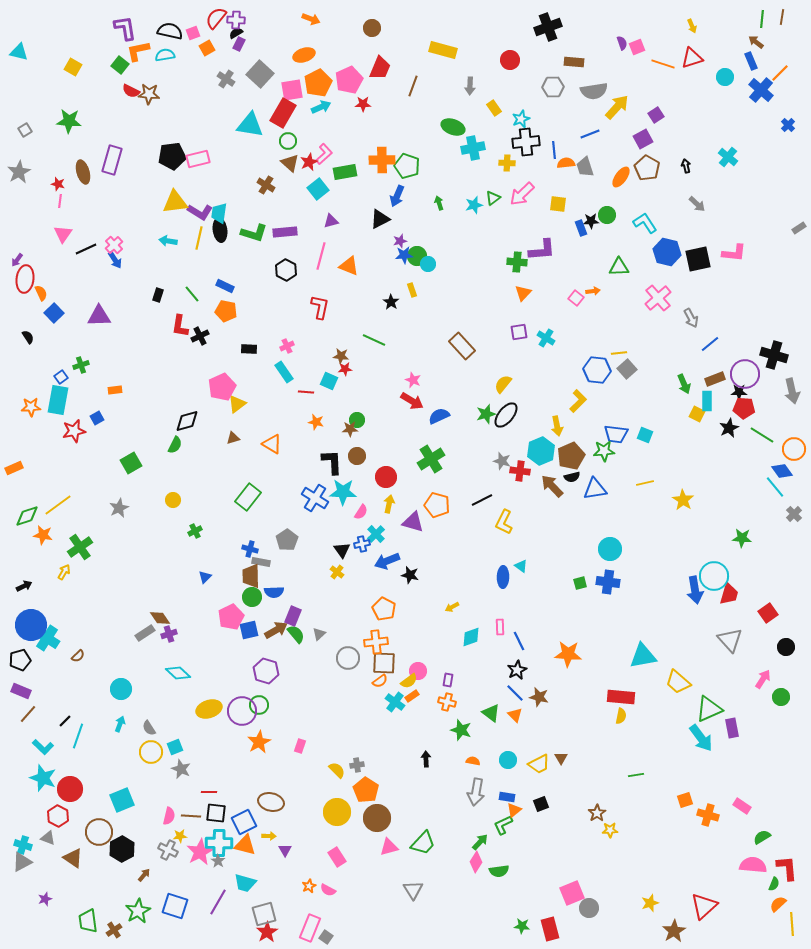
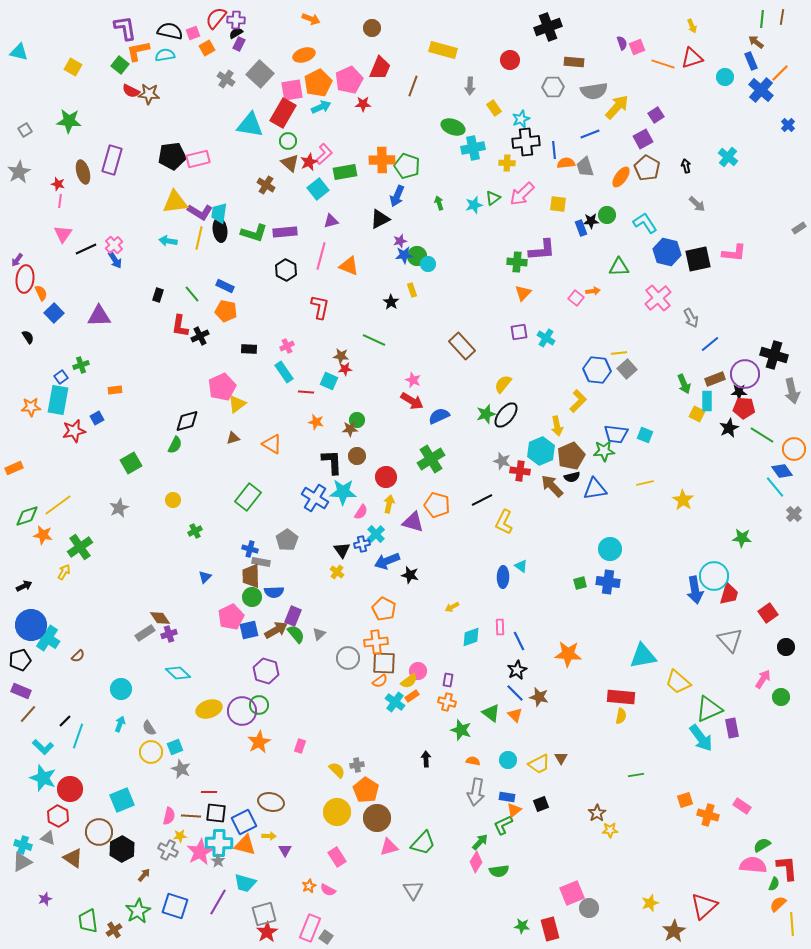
green semicircle at (762, 837): moved 8 px down
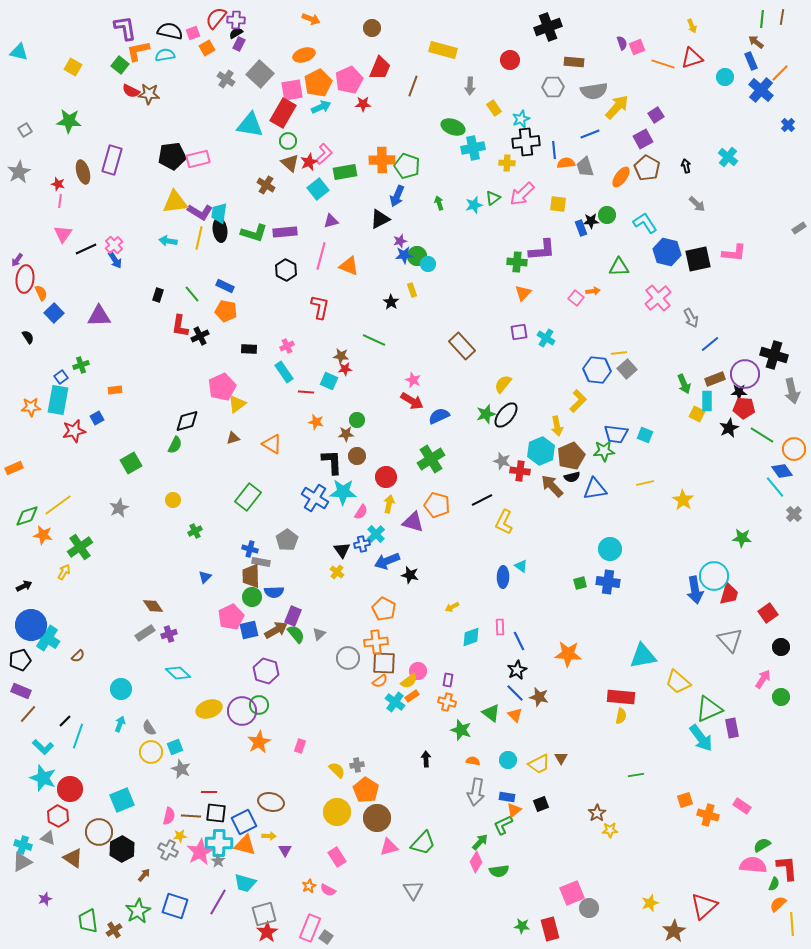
brown star at (350, 429): moved 4 px left, 5 px down
brown diamond at (160, 618): moved 7 px left, 12 px up
black circle at (786, 647): moved 5 px left
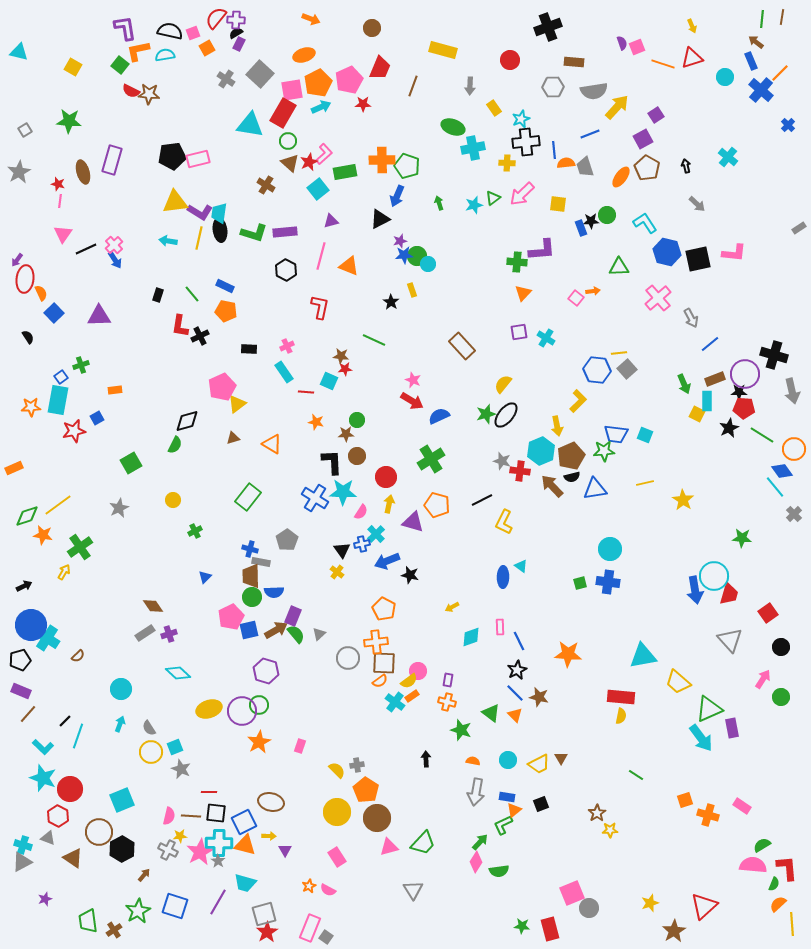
green line at (636, 775): rotated 42 degrees clockwise
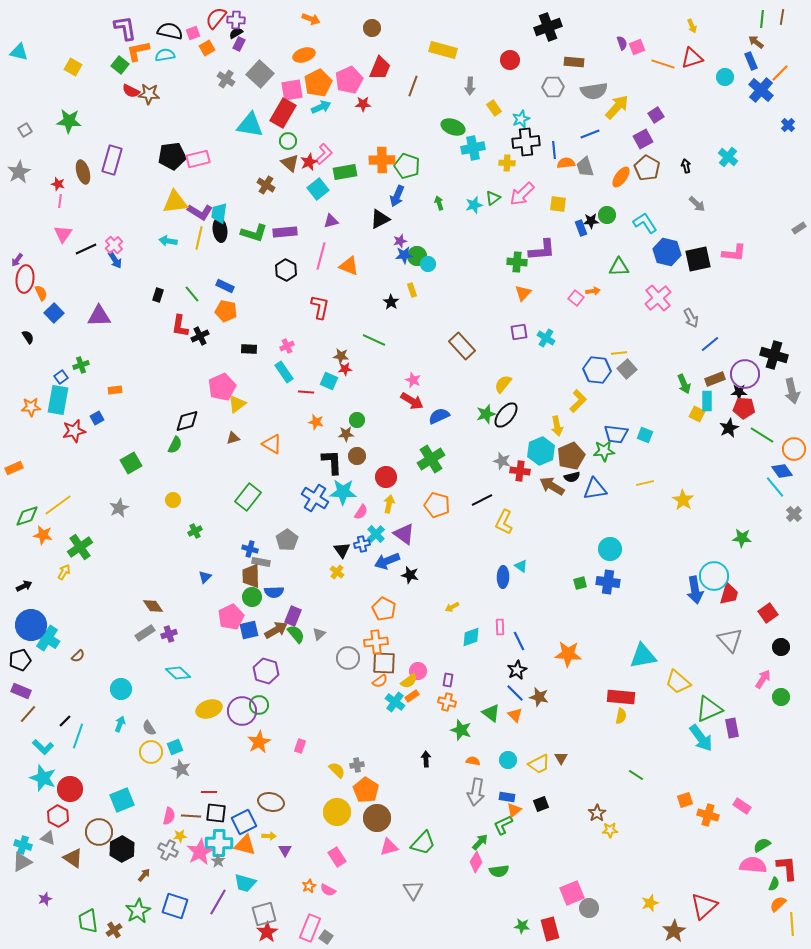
brown arrow at (552, 486): rotated 15 degrees counterclockwise
purple triangle at (413, 522): moved 9 px left, 12 px down; rotated 20 degrees clockwise
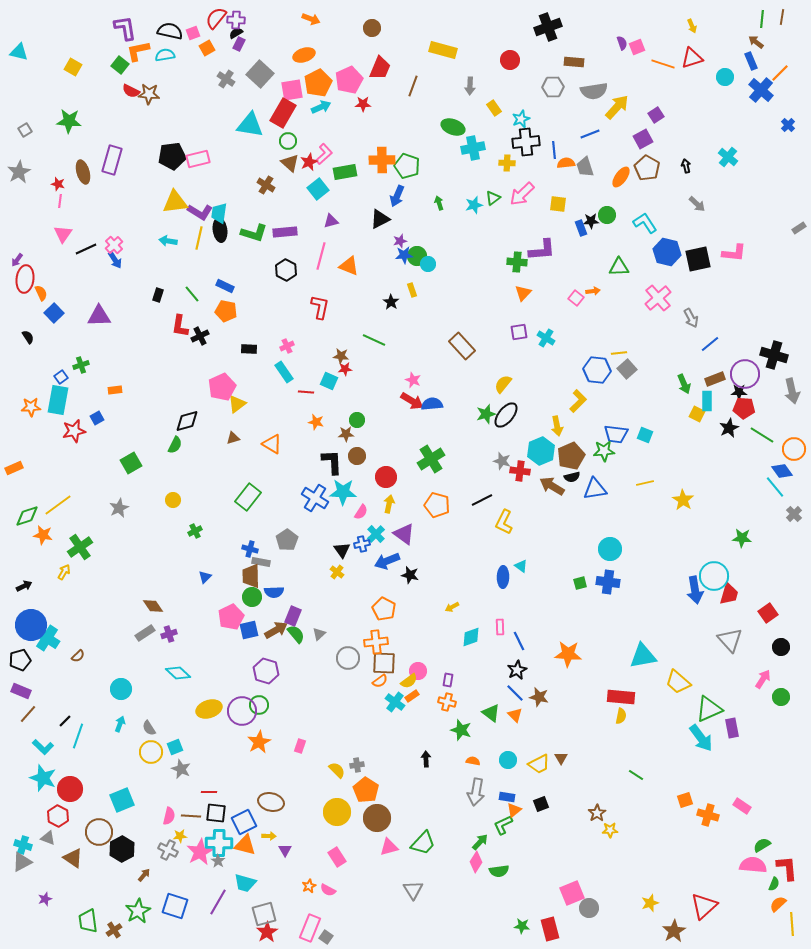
blue semicircle at (439, 416): moved 7 px left, 12 px up; rotated 20 degrees clockwise
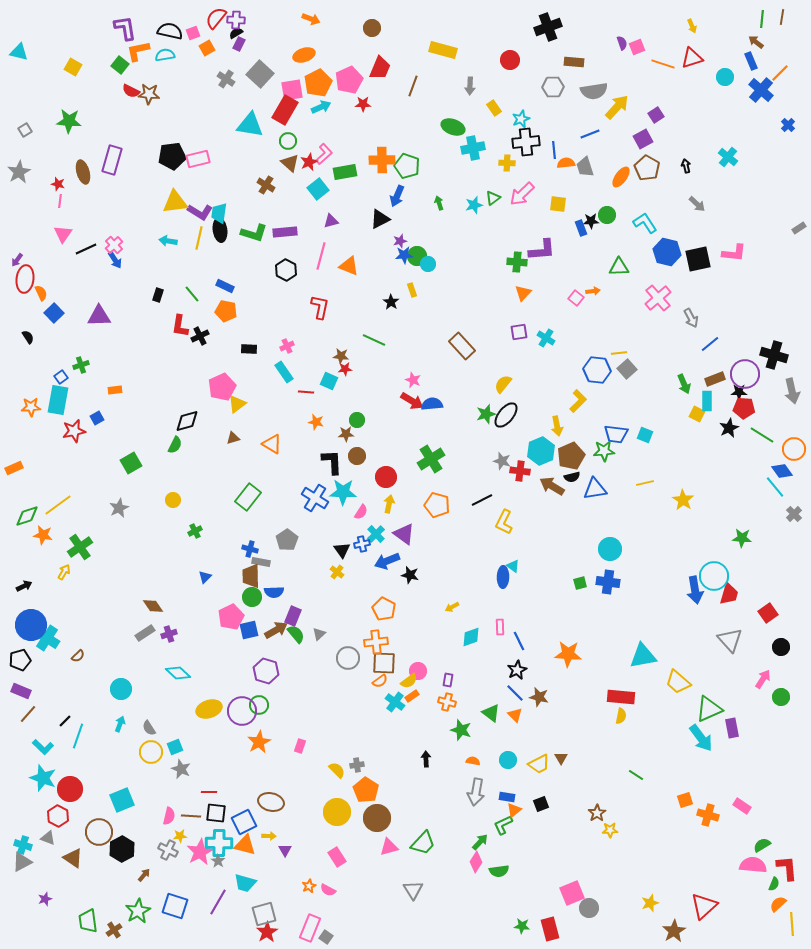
red rectangle at (283, 113): moved 2 px right, 3 px up
cyan triangle at (521, 566): moved 8 px left
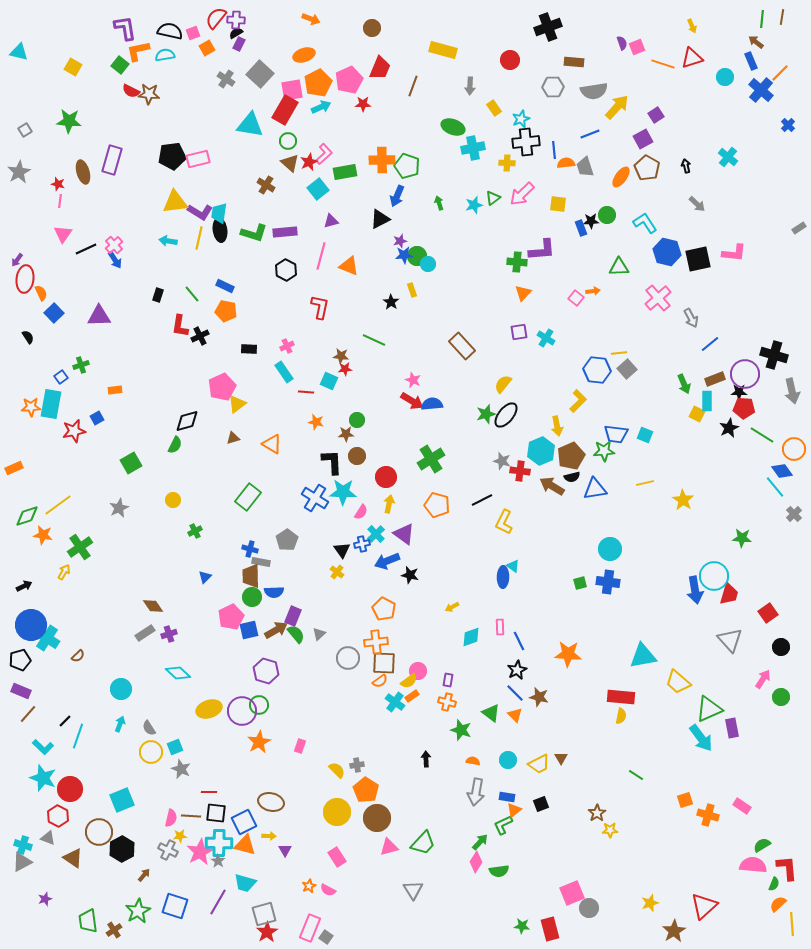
cyan rectangle at (58, 400): moved 7 px left, 4 px down
pink semicircle at (169, 816): moved 2 px right, 2 px down
